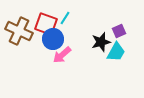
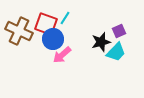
cyan trapezoid: rotated 15 degrees clockwise
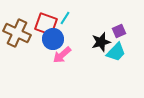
brown cross: moved 2 px left, 2 px down
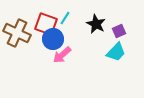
black star: moved 5 px left, 18 px up; rotated 30 degrees counterclockwise
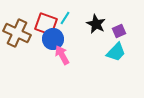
pink arrow: rotated 102 degrees clockwise
